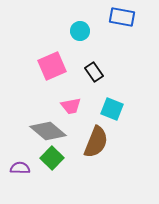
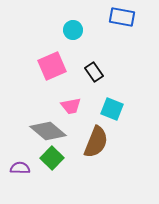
cyan circle: moved 7 px left, 1 px up
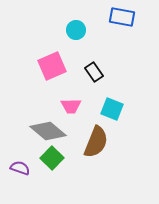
cyan circle: moved 3 px right
pink trapezoid: rotated 10 degrees clockwise
purple semicircle: rotated 18 degrees clockwise
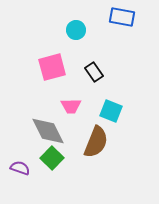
pink square: moved 1 px down; rotated 8 degrees clockwise
cyan square: moved 1 px left, 2 px down
gray diamond: rotated 24 degrees clockwise
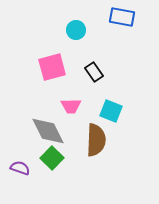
brown semicircle: moved 2 px up; rotated 20 degrees counterclockwise
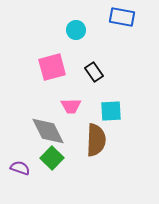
cyan square: rotated 25 degrees counterclockwise
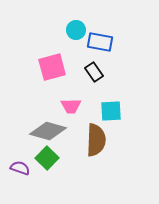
blue rectangle: moved 22 px left, 25 px down
gray diamond: rotated 48 degrees counterclockwise
green square: moved 5 px left
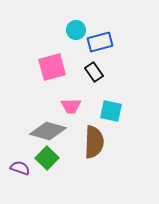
blue rectangle: rotated 25 degrees counterclockwise
cyan square: rotated 15 degrees clockwise
brown semicircle: moved 2 px left, 2 px down
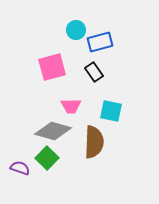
gray diamond: moved 5 px right
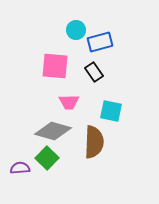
pink square: moved 3 px right, 1 px up; rotated 20 degrees clockwise
pink trapezoid: moved 2 px left, 4 px up
purple semicircle: rotated 24 degrees counterclockwise
